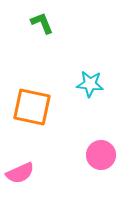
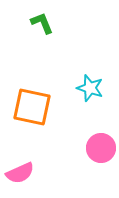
cyan star: moved 4 px down; rotated 12 degrees clockwise
pink circle: moved 7 px up
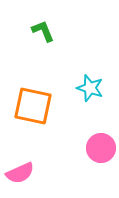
green L-shape: moved 1 px right, 8 px down
orange square: moved 1 px right, 1 px up
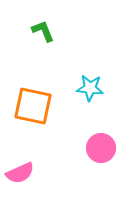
cyan star: rotated 12 degrees counterclockwise
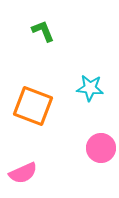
orange square: rotated 9 degrees clockwise
pink semicircle: moved 3 px right
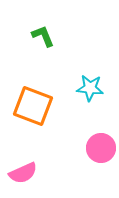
green L-shape: moved 5 px down
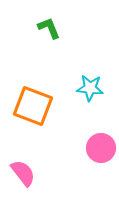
green L-shape: moved 6 px right, 8 px up
pink semicircle: rotated 104 degrees counterclockwise
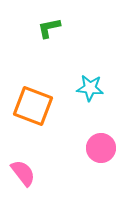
green L-shape: rotated 80 degrees counterclockwise
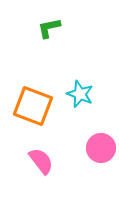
cyan star: moved 10 px left, 6 px down; rotated 16 degrees clockwise
pink semicircle: moved 18 px right, 12 px up
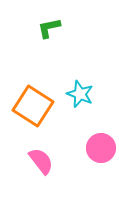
orange square: rotated 12 degrees clockwise
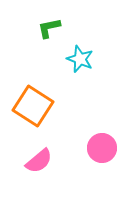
cyan star: moved 35 px up
pink circle: moved 1 px right
pink semicircle: moved 2 px left; rotated 88 degrees clockwise
